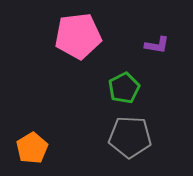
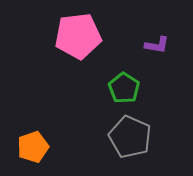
green pentagon: rotated 12 degrees counterclockwise
gray pentagon: rotated 21 degrees clockwise
orange pentagon: moved 1 px right, 1 px up; rotated 12 degrees clockwise
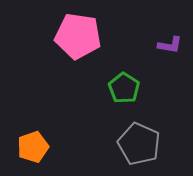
pink pentagon: rotated 15 degrees clockwise
purple L-shape: moved 13 px right
gray pentagon: moved 9 px right, 7 px down
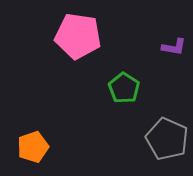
purple L-shape: moved 4 px right, 2 px down
gray pentagon: moved 28 px right, 5 px up
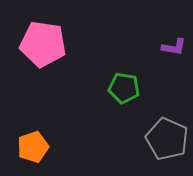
pink pentagon: moved 35 px left, 8 px down
green pentagon: rotated 24 degrees counterclockwise
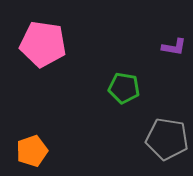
gray pentagon: rotated 15 degrees counterclockwise
orange pentagon: moved 1 px left, 4 px down
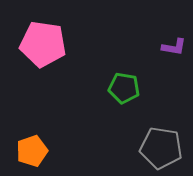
gray pentagon: moved 6 px left, 9 px down
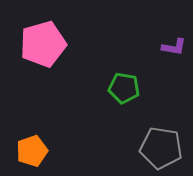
pink pentagon: rotated 24 degrees counterclockwise
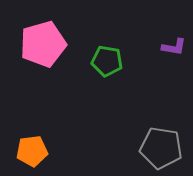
green pentagon: moved 17 px left, 27 px up
orange pentagon: rotated 12 degrees clockwise
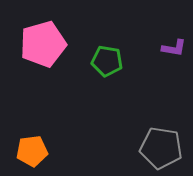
purple L-shape: moved 1 px down
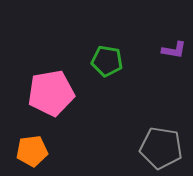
pink pentagon: moved 8 px right, 49 px down; rotated 6 degrees clockwise
purple L-shape: moved 2 px down
